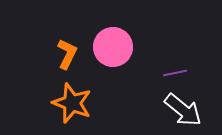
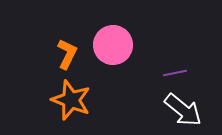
pink circle: moved 2 px up
orange star: moved 1 px left, 3 px up
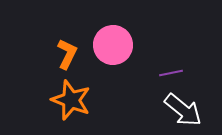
purple line: moved 4 px left
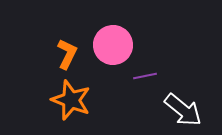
purple line: moved 26 px left, 3 px down
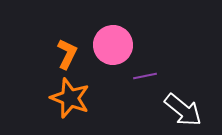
orange star: moved 1 px left, 2 px up
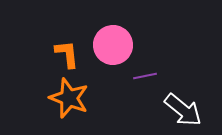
orange L-shape: rotated 32 degrees counterclockwise
orange star: moved 1 px left
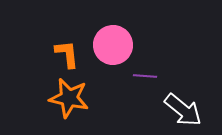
purple line: rotated 15 degrees clockwise
orange star: rotated 9 degrees counterclockwise
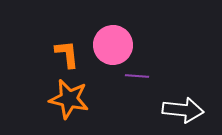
purple line: moved 8 px left
orange star: moved 1 px down
white arrow: rotated 33 degrees counterclockwise
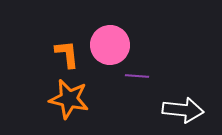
pink circle: moved 3 px left
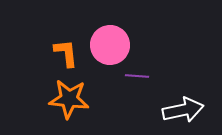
orange L-shape: moved 1 px left, 1 px up
orange star: rotated 6 degrees counterclockwise
white arrow: rotated 18 degrees counterclockwise
